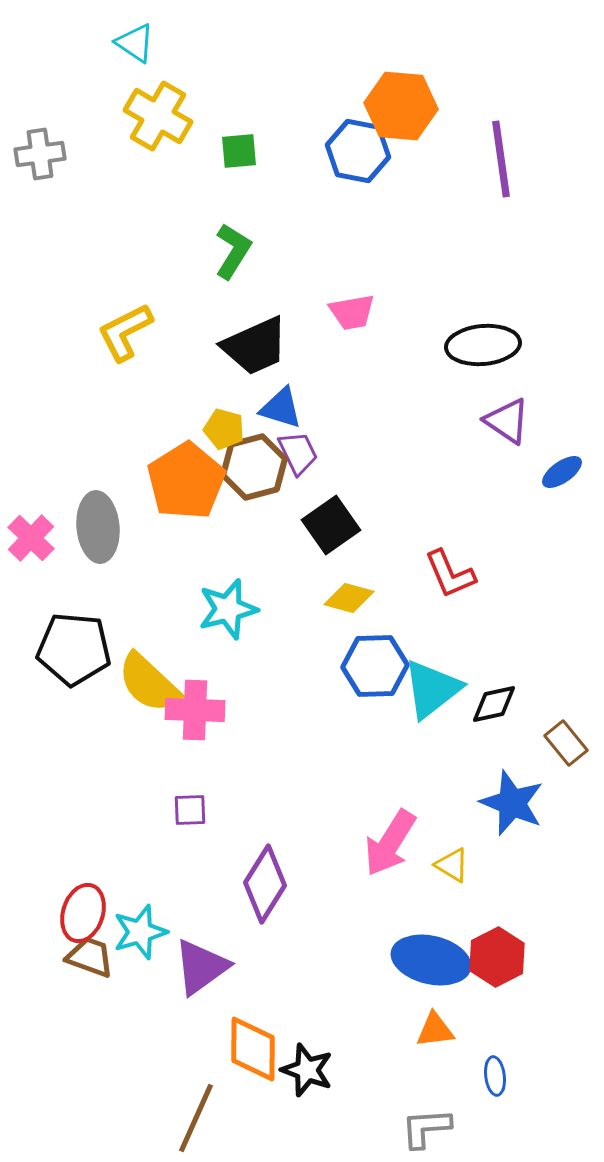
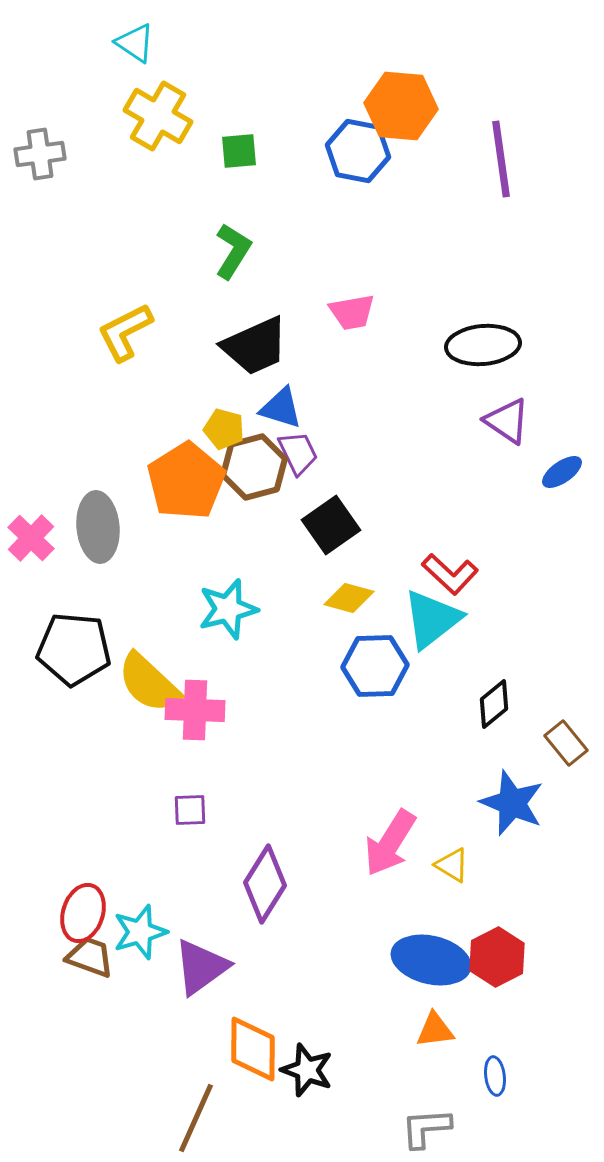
red L-shape at (450, 574): rotated 24 degrees counterclockwise
cyan triangle at (432, 689): moved 70 px up
black diamond at (494, 704): rotated 27 degrees counterclockwise
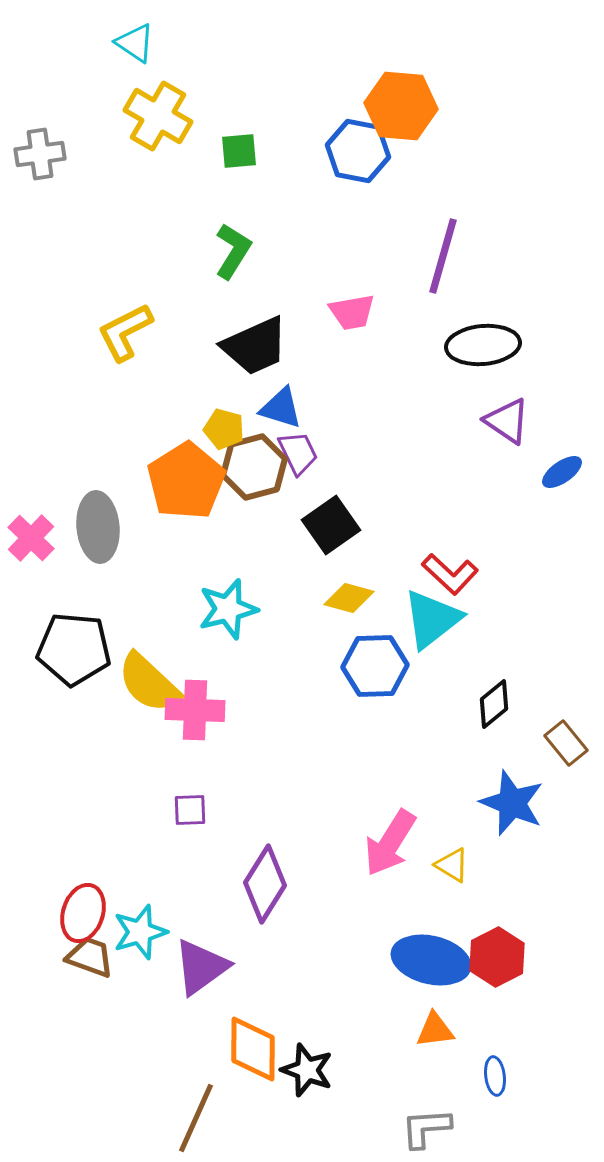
purple line at (501, 159): moved 58 px left, 97 px down; rotated 24 degrees clockwise
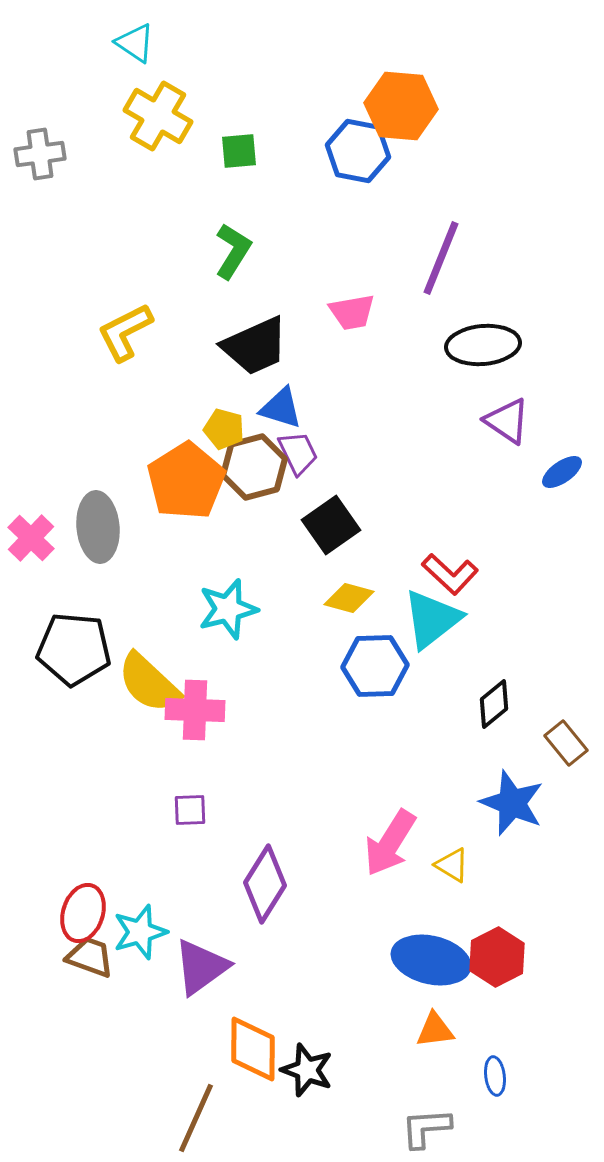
purple line at (443, 256): moved 2 px left, 2 px down; rotated 6 degrees clockwise
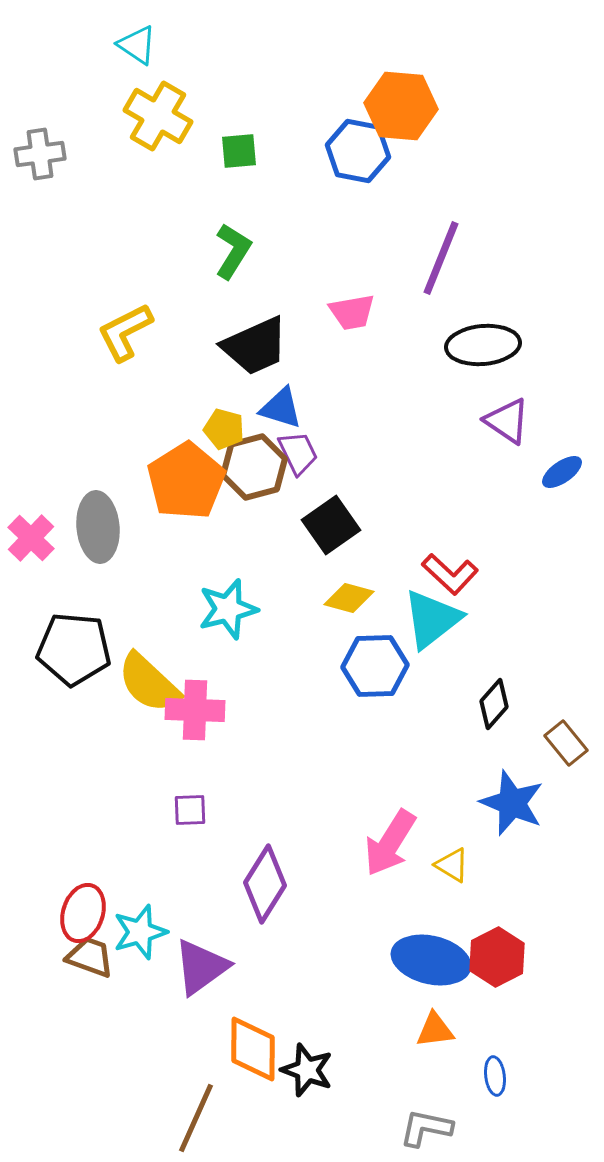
cyan triangle at (135, 43): moved 2 px right, 2 px down
black diamond at (494, 704): rotated 9 degrees counterclockwise
gray L-shape at (426, 1128): rotated 16 degrees clockwise
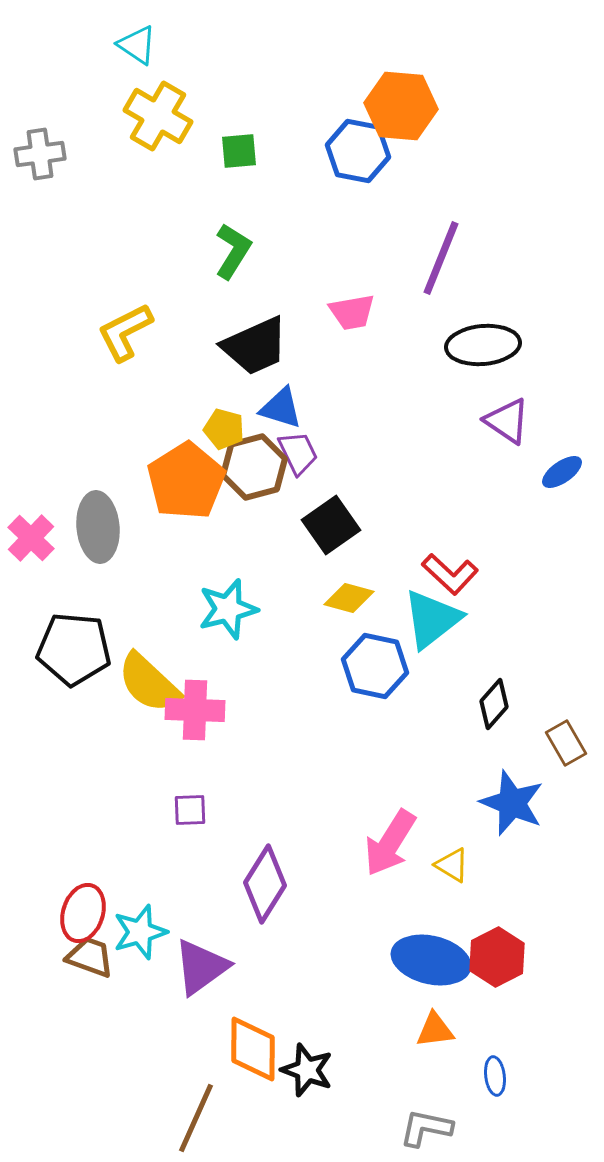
blue hexagon at (375, 666): rotated 14 degrees clockwise
brown rectangle at (566, 743): rotated 9 degrees clockwise
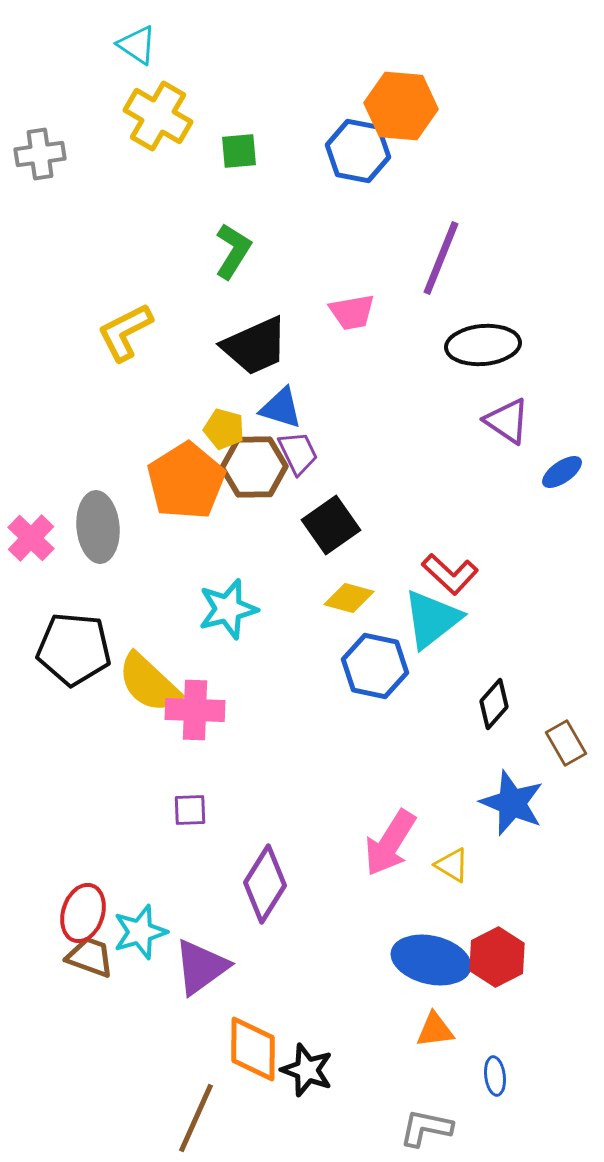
brown hexagon at (254, 467): rotated 14 degrees clockwise
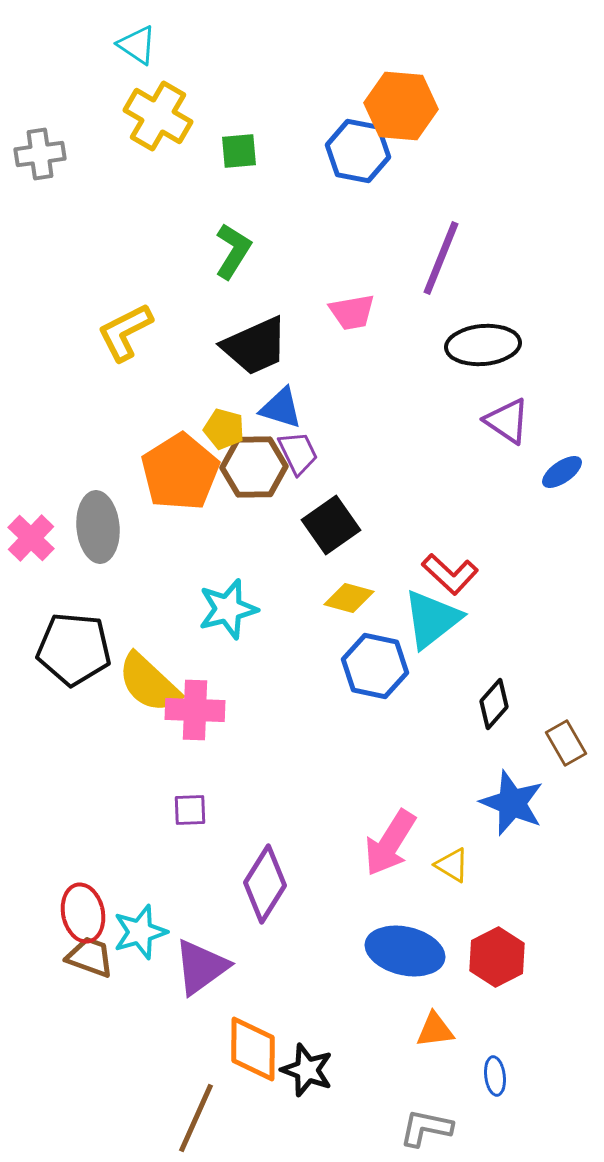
orange pentagon at (186, 481): moved 6 px left, 9 px up
red ellipse at (83, 913): rotated 30 degrees counterclockwise
blue ellipse at (431, 960): moved 26 px left, 9 px up
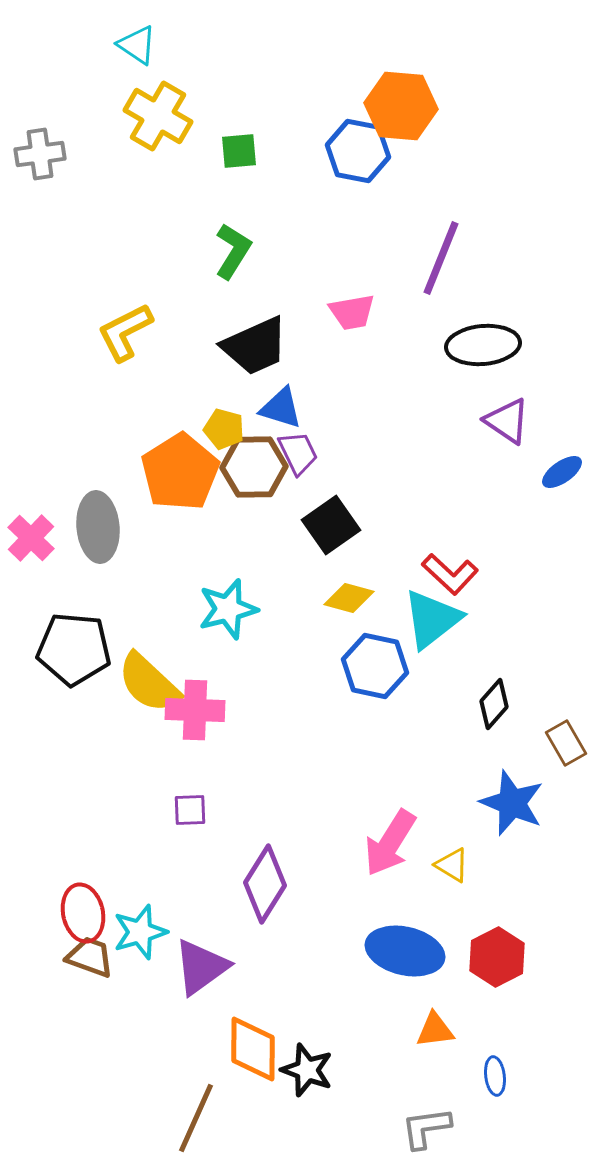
gray L-shape at (426, 1128): rotated 20 degrees counterclockwise
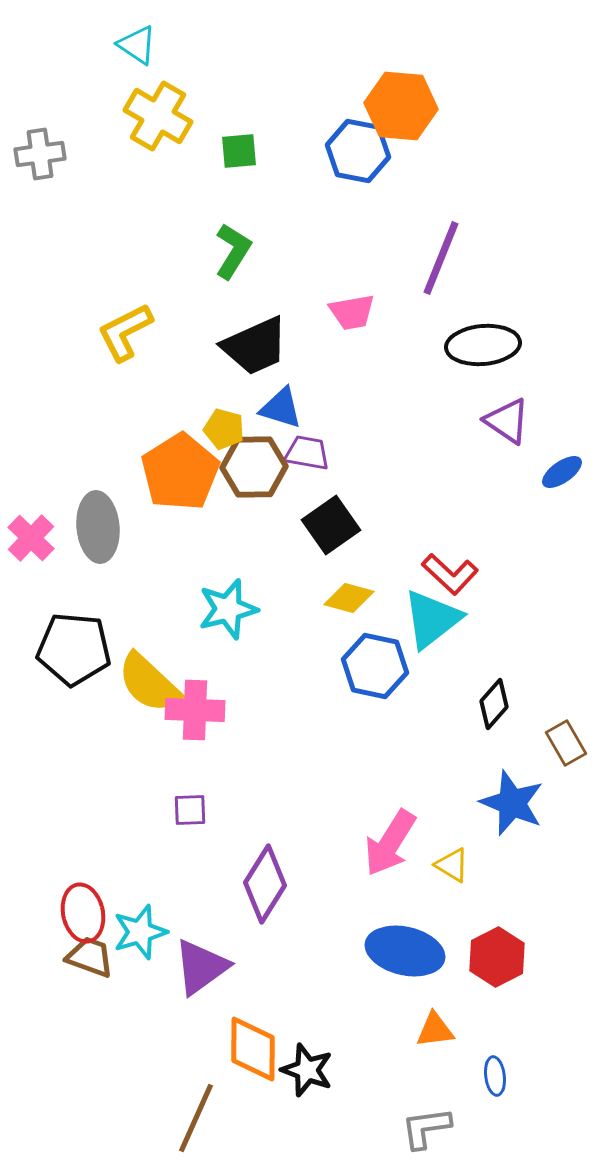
purple trapezoid at (298, 453): moved 9 px right; rotated 54 degrees counterclockwise
